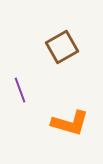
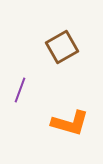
purple line: rotated 40 degrees clockwise
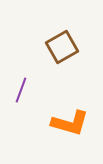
purple line: moved 1 px right
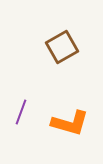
purple line: moved 22 px down
